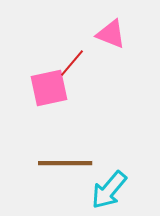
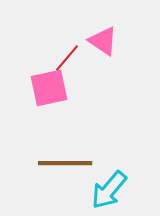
pink triangle: moved 8 px left, 7 px down; rotated 12 degrees clockwise
red line: moved 5 px left, 5 px up
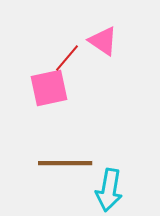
cyan arrow: rotated 30 degrees counterclockwise
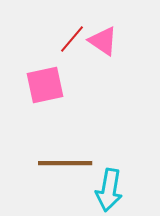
red line: moved 5 px right, 19 px up
pink square: moved 4 px left, 3 px up
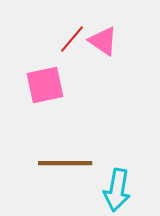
cyan arrow: moved 8 px right
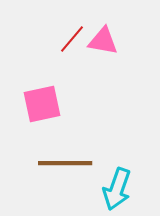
pink triangle: rotated 24 degrees counterclockwise
pink square: moved 3 px left, 19 px down
cyan arrow: moved 1 px up; rotated 9 degrees clockwise
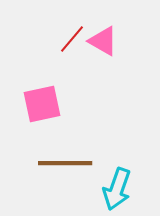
pink triangle: rotated 20 degrees clockwise
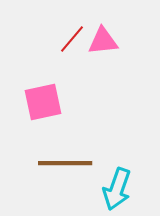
pink triangle: rotated 36 degrees counterclockwise
pink square: moved 1 px right, 2 px up
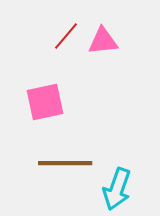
red line: moved 6 px left, 3 px up
pink square: moved 2 px right
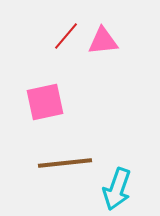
brown line: rotated 6 degrees counterclockwise
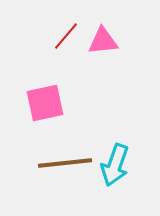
pink square: moved 1 px down
cyan arrow: moved 2 px left, 24 px up
